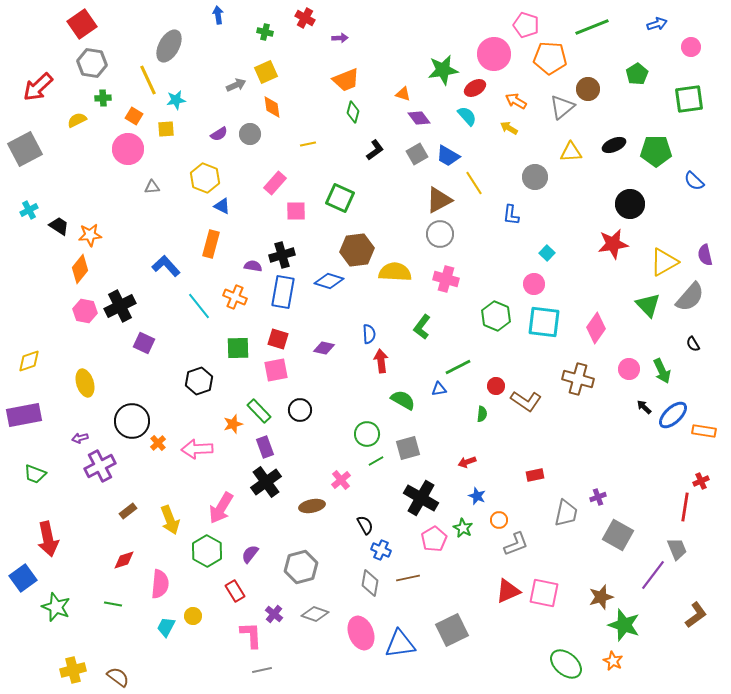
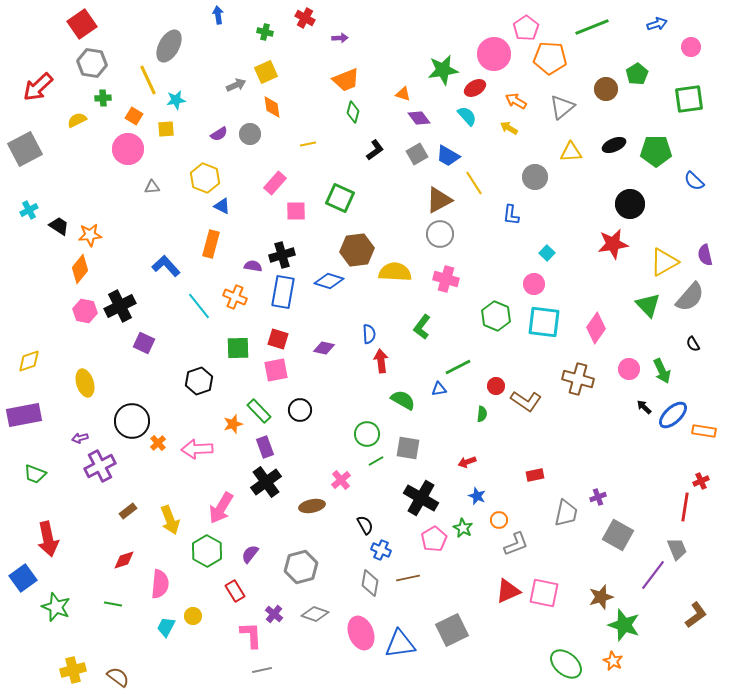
pink pentagon at (526, 25): moved 3 px down; rotated 20 degrees clockwise
brown circle at (588, 89): moved 18 px right
gray square at (408, 448): rotated 25 degrees clockwise
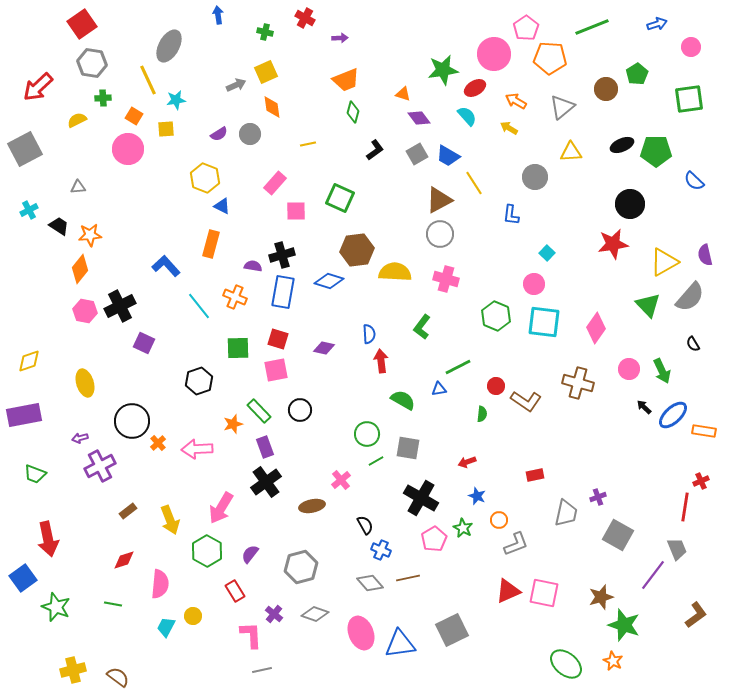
black ellipse at (614, 145): moved 8 px right
gray triangle at (152, 187): moved 74 px left
brown cross at (578, 379): moved 4 px down
gray diamond at (370, 583): rotated 52 degrees counterclockwise
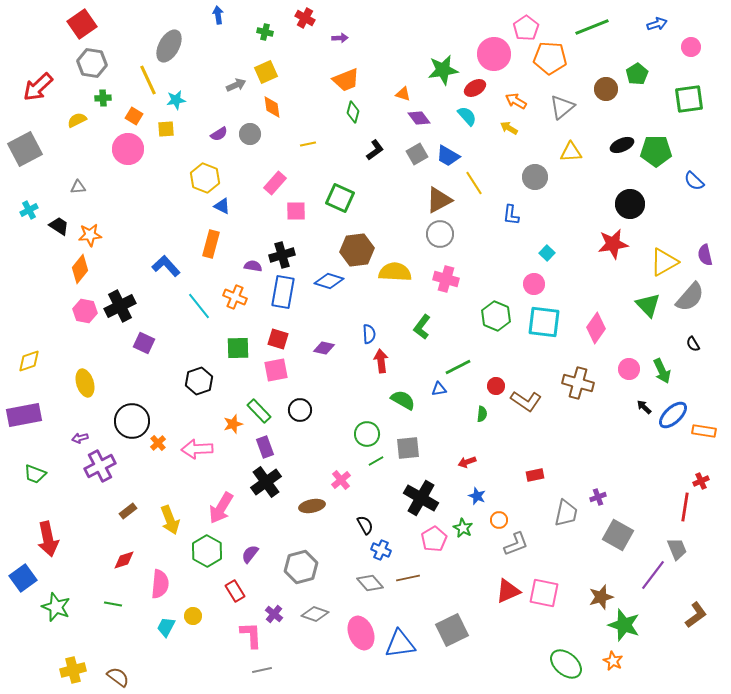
gray square at (408, 448): rotated 15 degrees counterclockwise
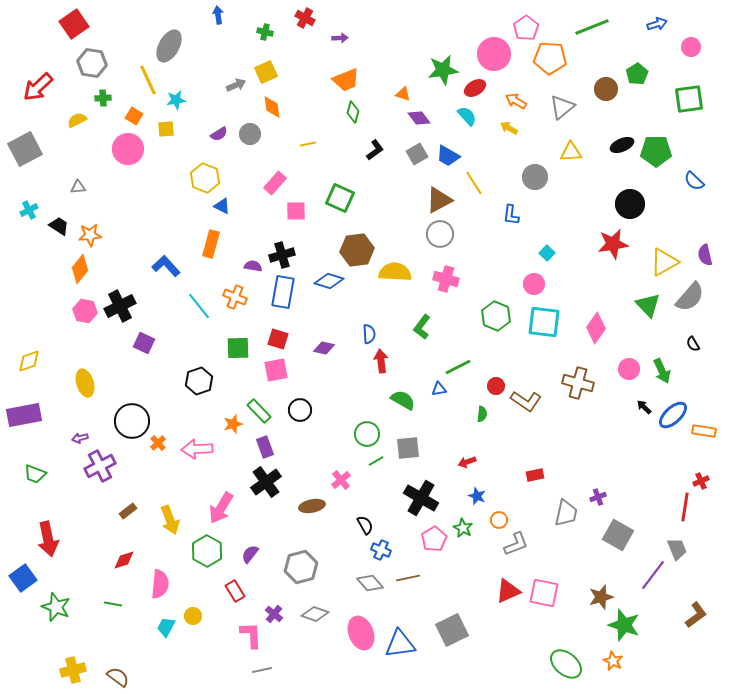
red square at (82, 24): moved 8 px left
